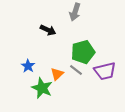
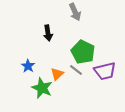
gray arrow: rotated 42 degrees counterclockwise
black arrow: moved 3 px down; rotated 56 degrees clockwise
green pentagon: rotated 30 degrees counterclockwise
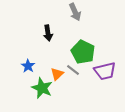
gray line: moved 3 px left
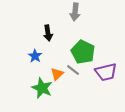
gray arrow: rotated 30 degrees clockwise
blue star: moved 7 px right, 10 px up
purple trapezoid: moved 1 px right, 1 px down
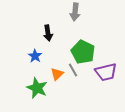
gray line: rotated 24 degrees clockwise
green star: moved 5 px left
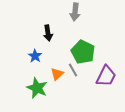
purple trapezoid: moved 4 px down; rotated 50 degrees counterclockwise
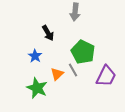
black arrow: rotated 21 degrees counterclockwise
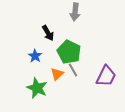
green pentagon: moved 14 px left
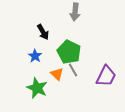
black arrow: moved 5 px left, 1 px up
orange triangle: rotated 32 degrees counterclockwise
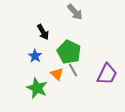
gray arrow: rotated 48 degrees counterclockwise
purple trapezoid: moved 1 px right, 2 px up
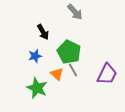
blue star: rotated 24 degrees clockwise
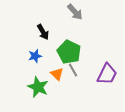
green star: moved 1 px right, 1 px up
